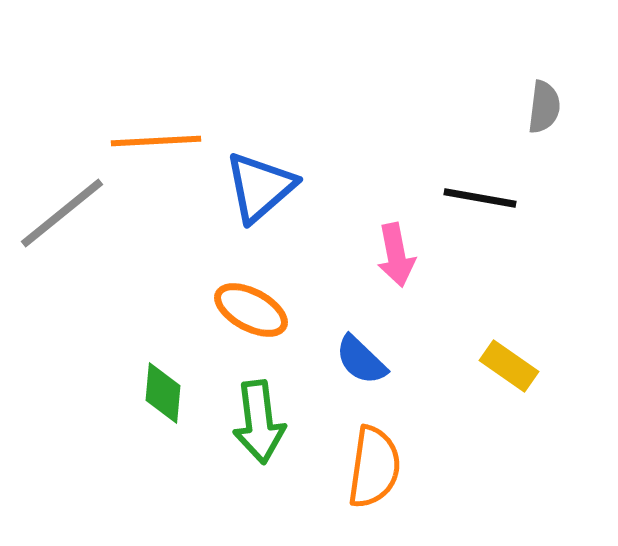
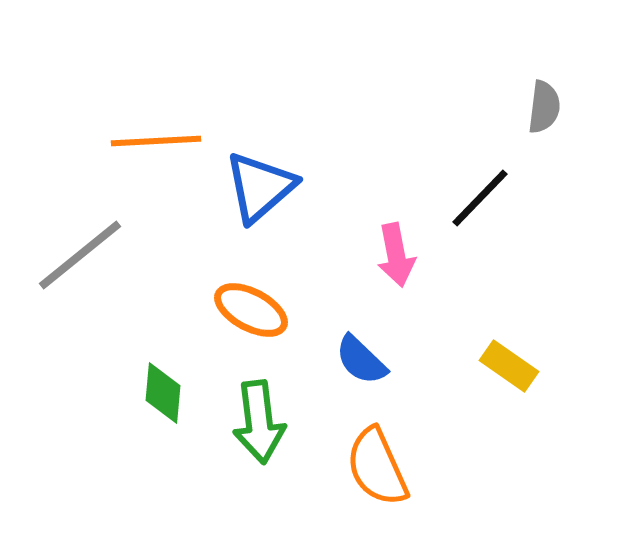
black line: rotated 56 degrees counterclockwise
gray line: moved 18 px right, 42 px down
orange semicircle: moved 3 px right; rotated 148 degrees clockwise
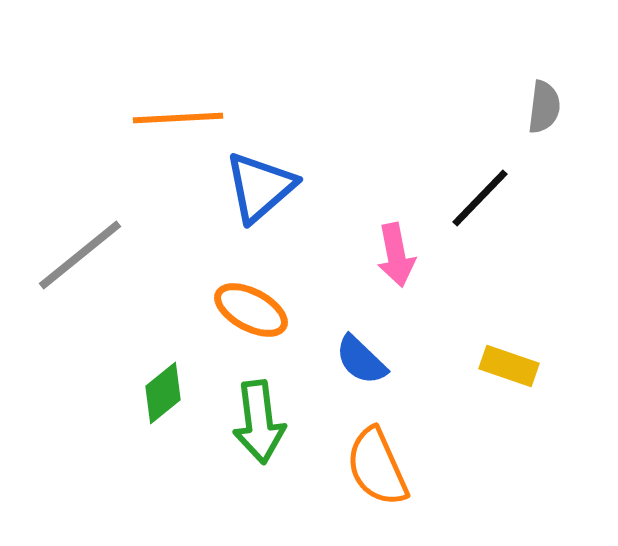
orange line: moved 22 px right, 23 px up
yellow rectangle: rotated 16 degrees counterclockwise
green diamond: rotated 46 degrees clockwise
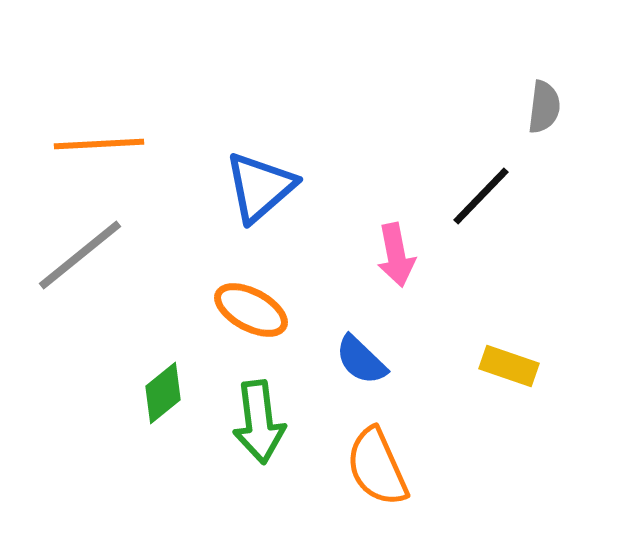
orange line: moved 79 px left, 26 px down
black line: moved 1 px right, 2 px up
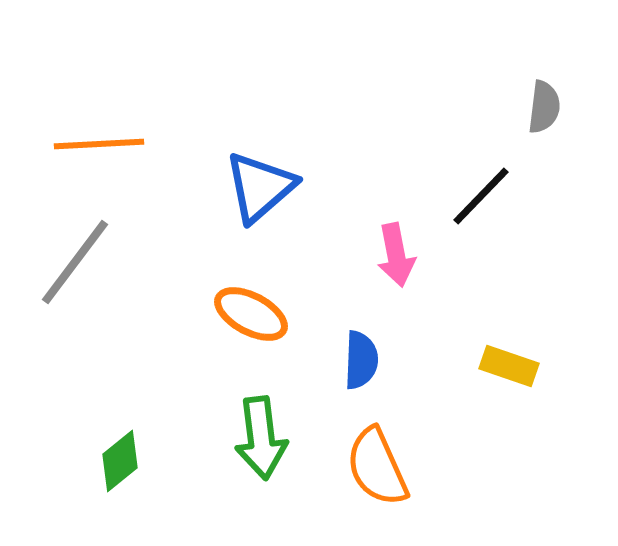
gray line: moved 5 px left, 7 px down; rotated 14 degrees counterclockwise
orange ellipse: moved 4 px down
blue semicircle: rotated 132 degrees counterclockwise
green diamond: moved 43 px left, 68 px down
green arrow: moved 2 px right, 16 px down
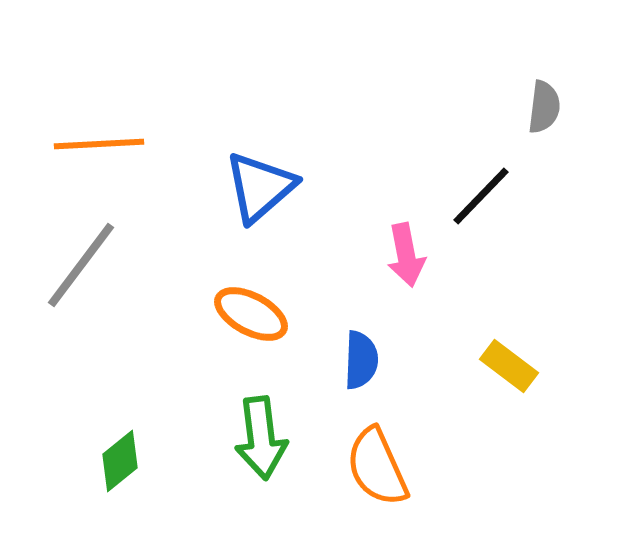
pink arrow: moved 10 px right
gray line: moved 6 px right, 3 px down
yellow rectangle: rotated 18 degrees clockwise
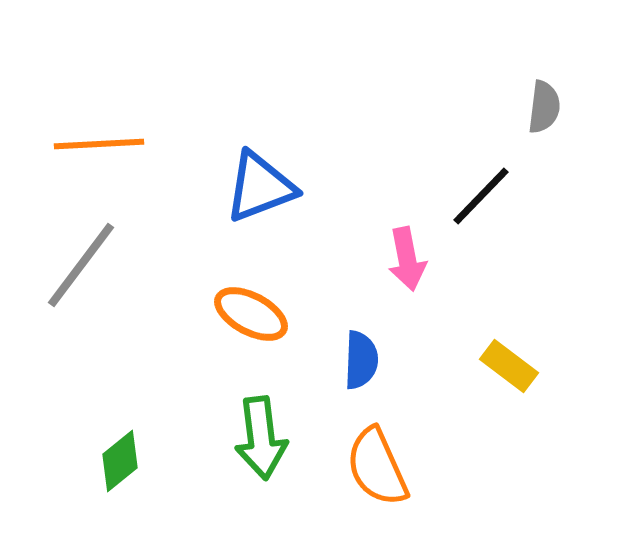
blue triangle: rotated 20 degrees clockwise
pink arrow: moved 1 px right, 4 px down
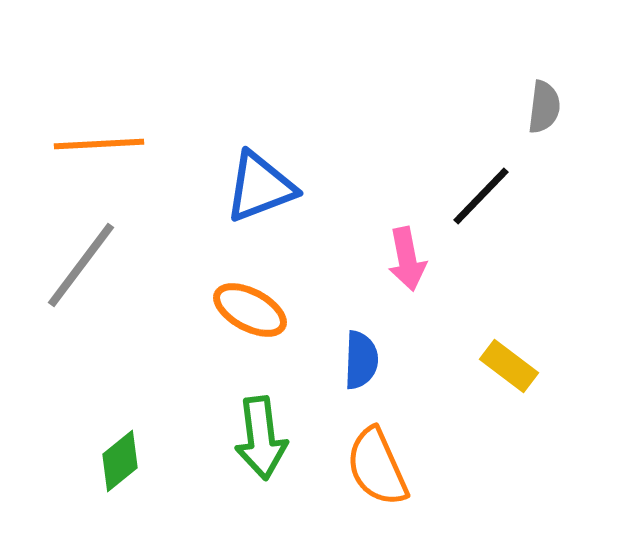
orange ellipse: moved 1 px left, 4 px up
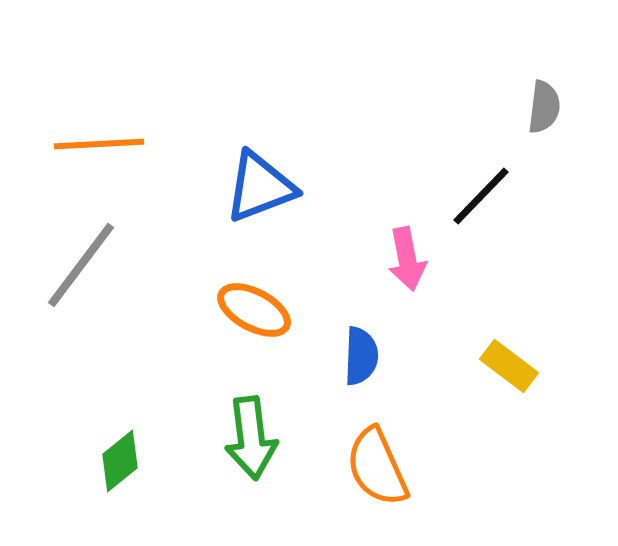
orange ellipse: moved 4 px right
blue semicircle: moved 4 px up
green arrow: moved 10 px left
